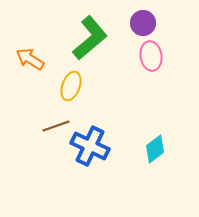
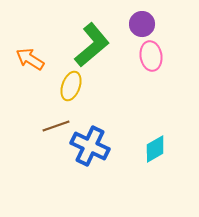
purple circle: moved 1 px left, 1 px down
green L-shape: moved 2 px right, 7 px down
cyan diamond: rotated 8 degrees clockwise
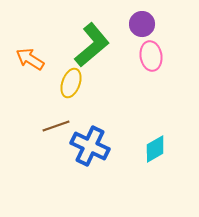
yellow ellipse: moved 3 px up
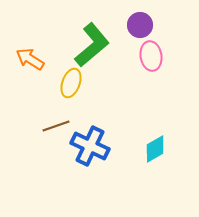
purple circle: moved 2 px left, 1 px down
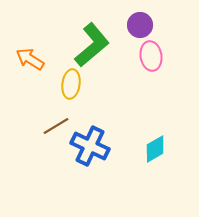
yellow ellipse: moved 1 px down; rotated 12 degrees counterclockwise
brown line: rotated 12 degrees counterclockwise
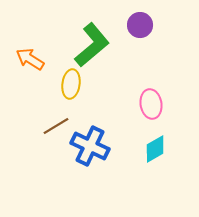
pink ellipse: moved 48 px down
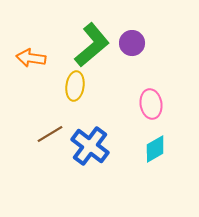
purple circle: moved 8 px left, 18 px down
orange arrow: moved 1 px right, 1 px up; rotated 24 degrees counterclockwise
yellow ellipse: moved 4 px right, 2 px down
brown line: moved 6 px left, 8 px down
blue cross: rotated 12 degrees clockwise
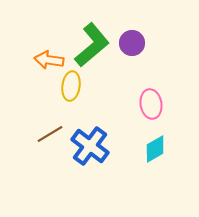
orange arrow: moved 18 px right, 2 px down
yellow ellipse: moved 4 px left
